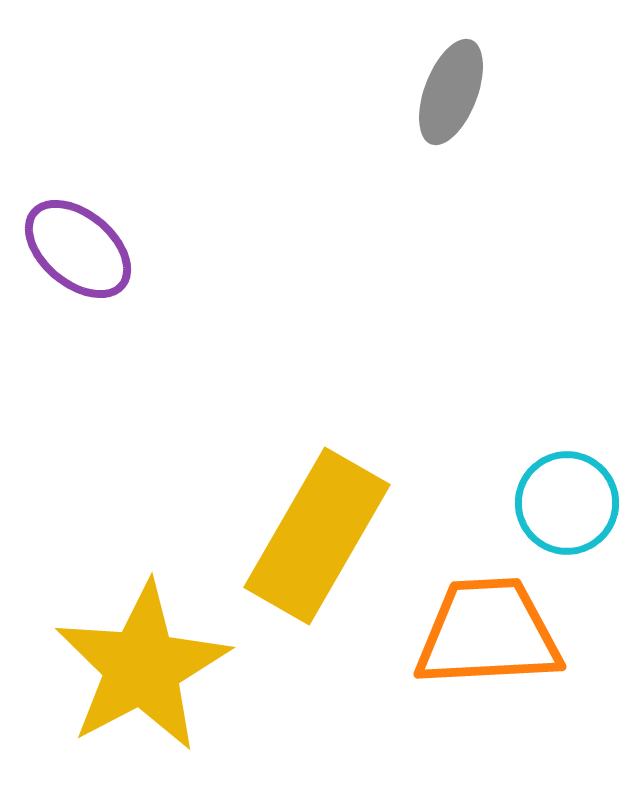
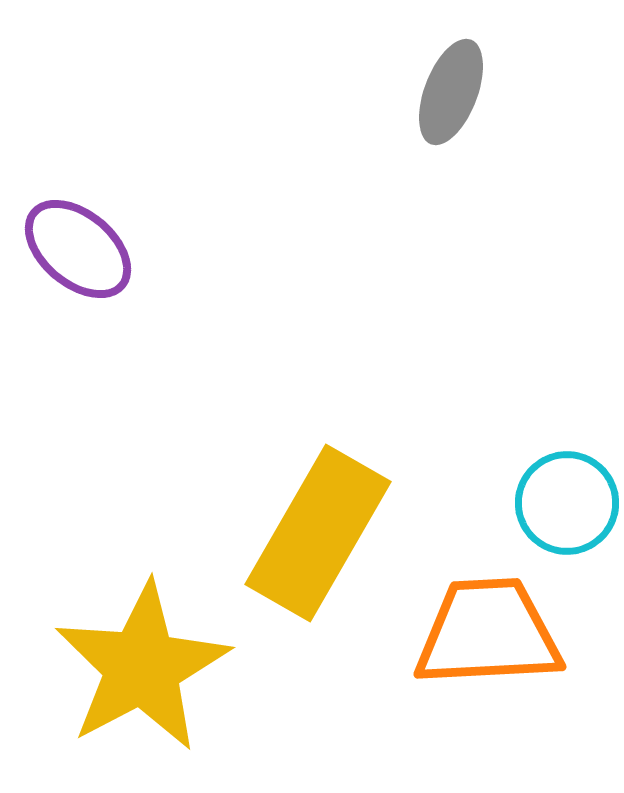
yellow rectangle: moved 1 px right, 3 px up
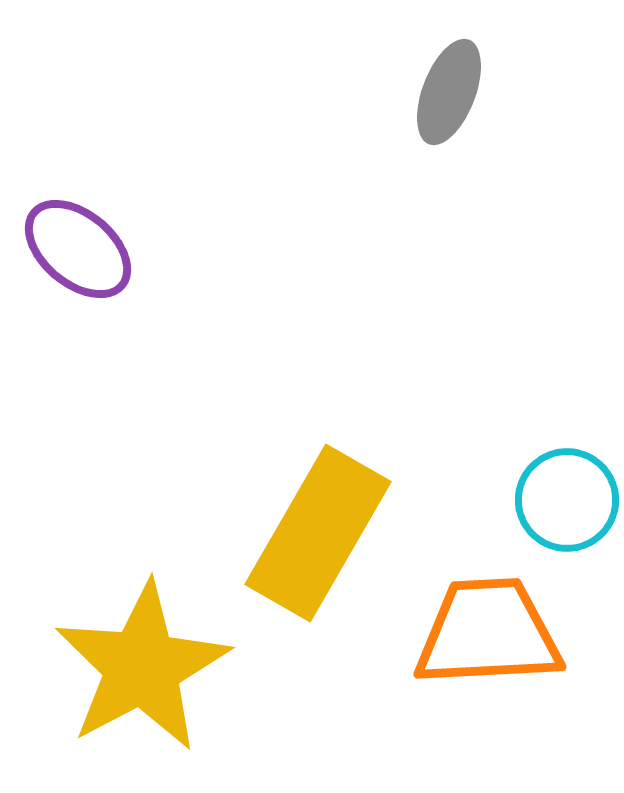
gray ellipse: moved 2 px left
cyan circle: moved 3 px up
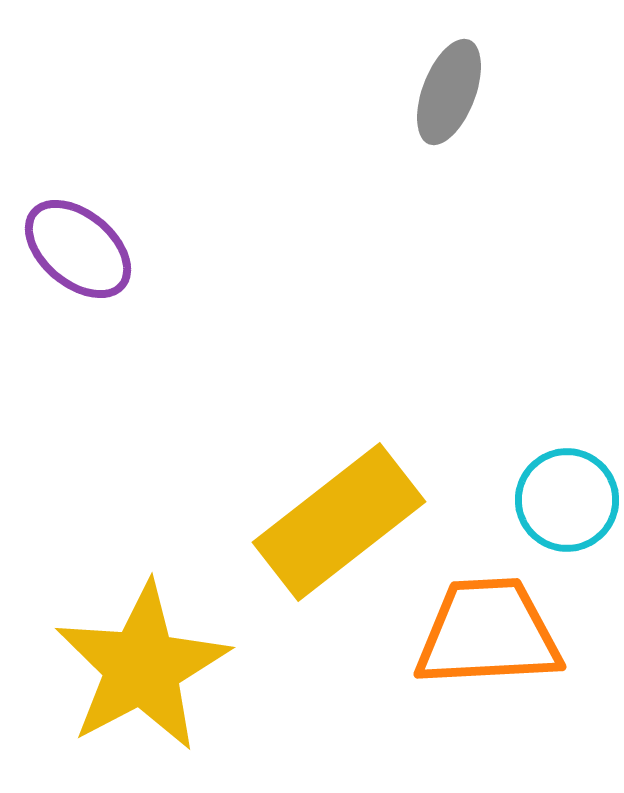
yellow rectangle: moved 21 px right, 11 px up; rotated 22 degrees clockwise
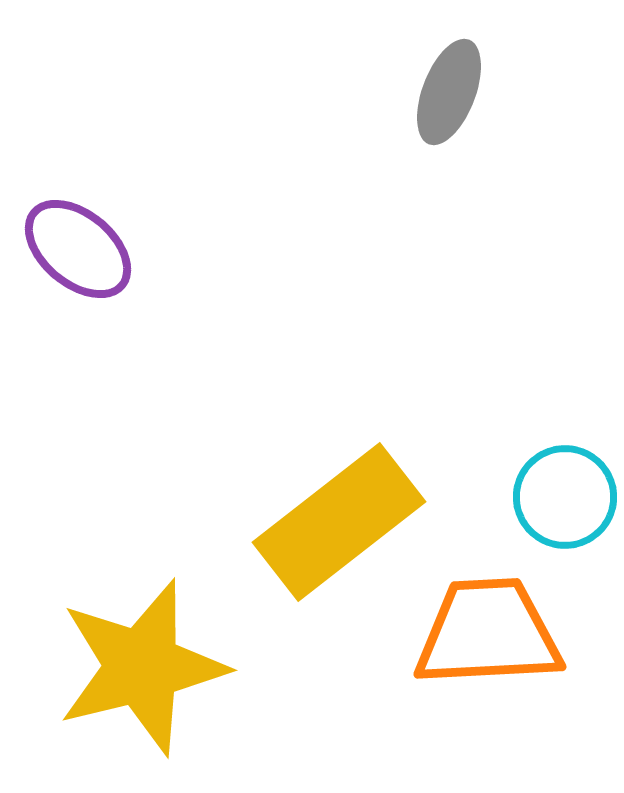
cyan circle: moved 2 px left, 3 px up
yellow star: rotated 14 degrees clockwise
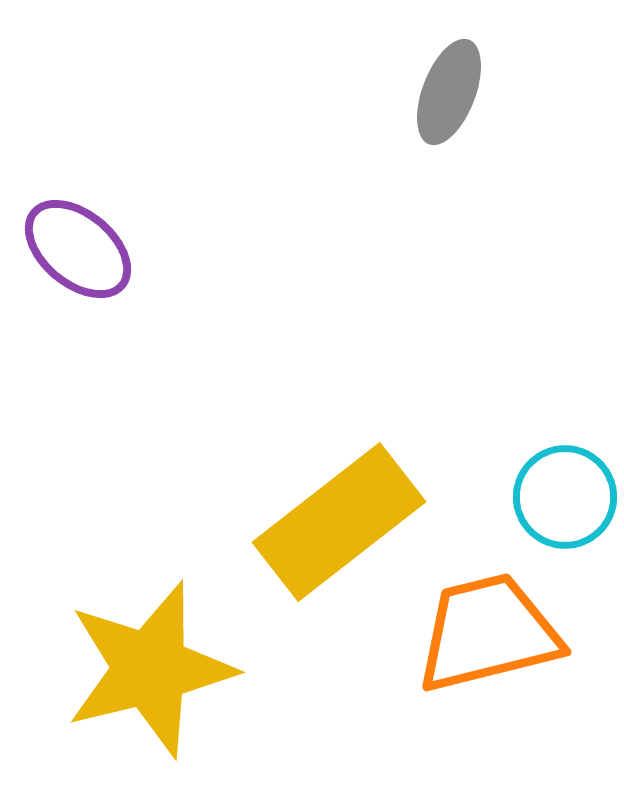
orange trapezoid: rotated 11 degrees counterclockwise
yellow star: moved 8 px right, 2 px down
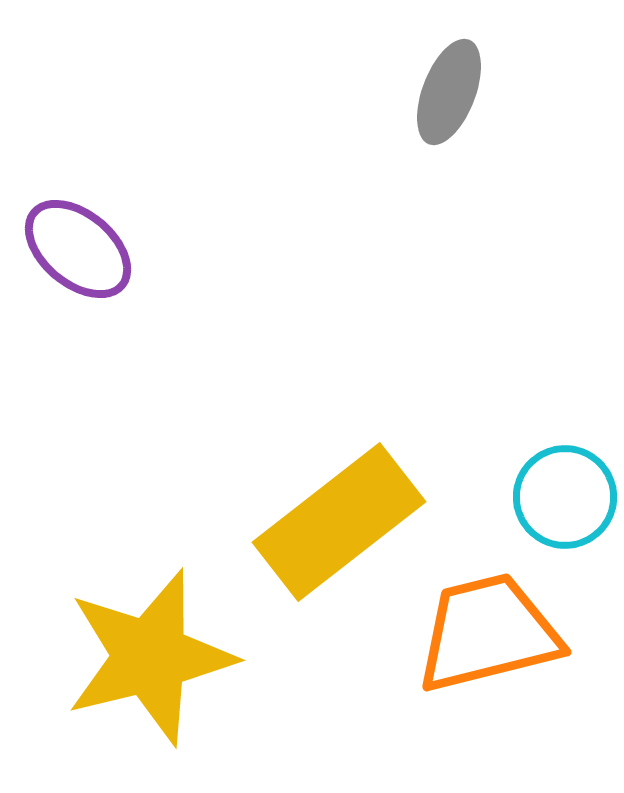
yellow star: moved 12 px up
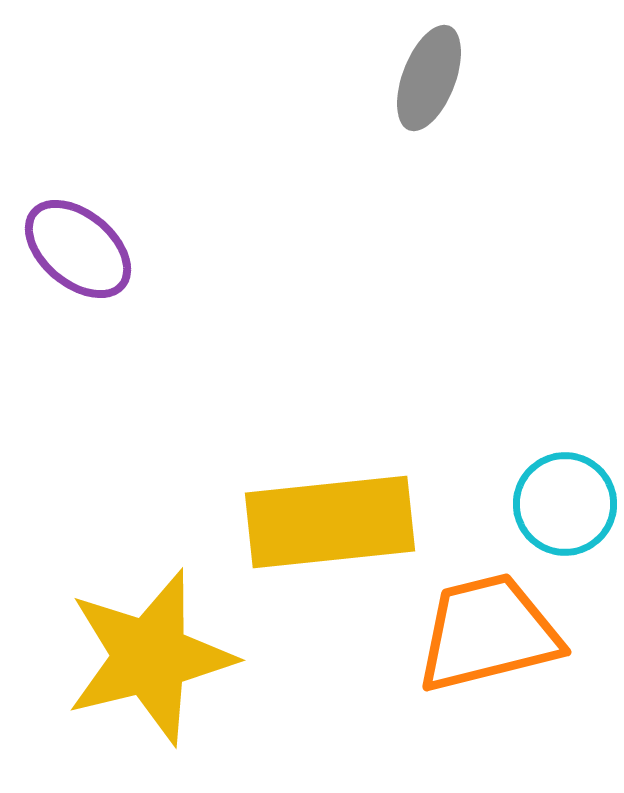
gray ellipse: moved 20 px left, 14 px up
cyan circle: moved 7 px down
yellow rectangle: moved 9 px left; rotated 32 degrees clockwise
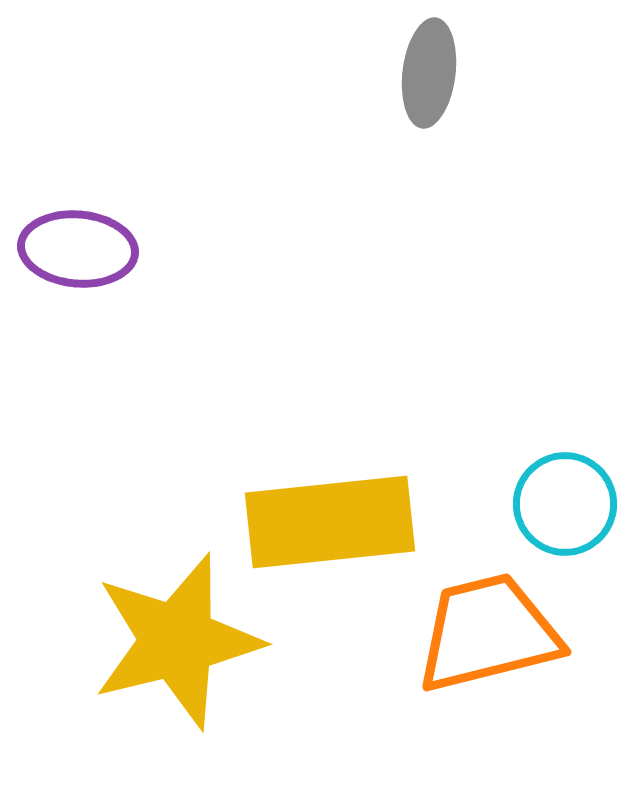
gray ellipse: moved 5 px up; rotated 14 degrees counterclockwise
purple ellipse: rotated 35 degrees counterclockwise
yellow star: moved 27 px right, 16 px up
